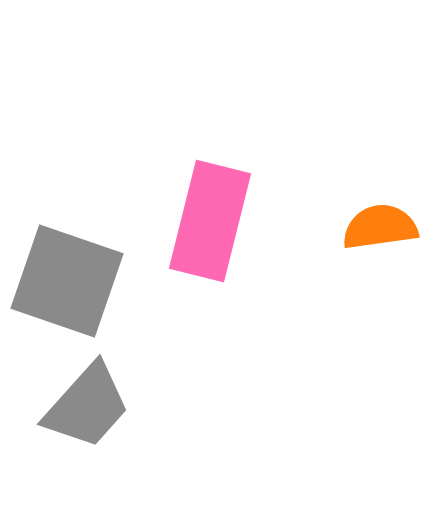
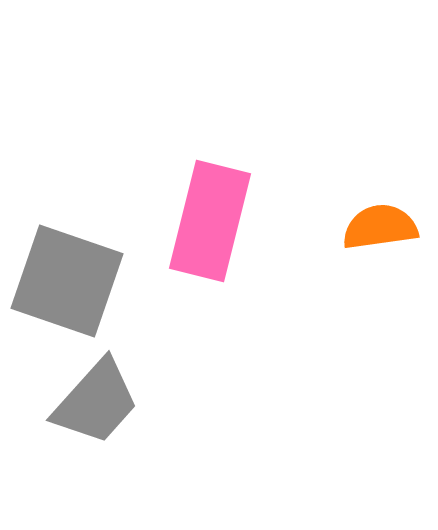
gray trapezoid: moved 9 px right, 4 px up
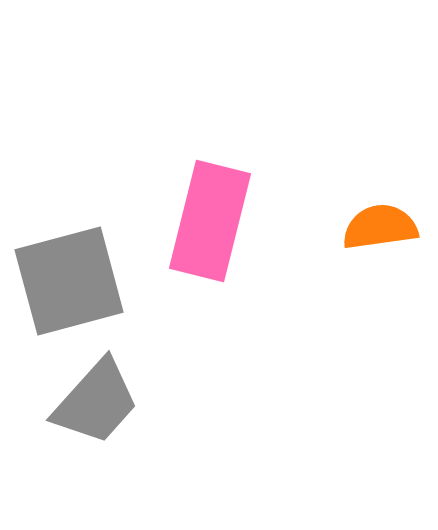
gray square: moved 2 px right; rotated 34 degrees counterclockwise
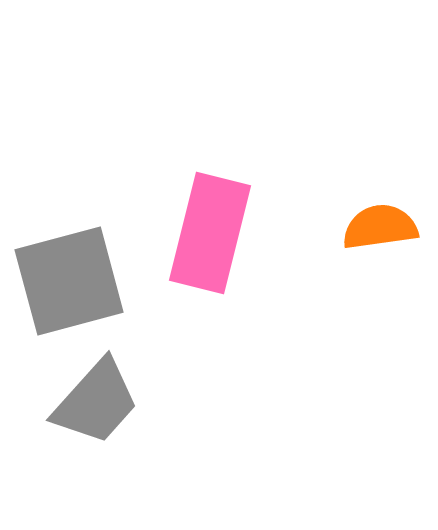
pink rectangle: moved 12 px down
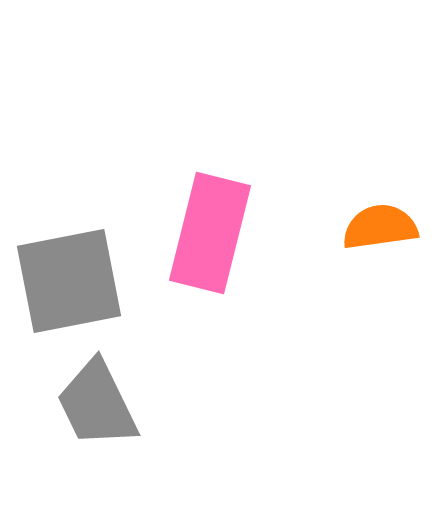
gray square: rotated 4 degrees clockwise
gray trapezoid: moved 1 px right, 2 px down; rotated 112 degrees clockwise
